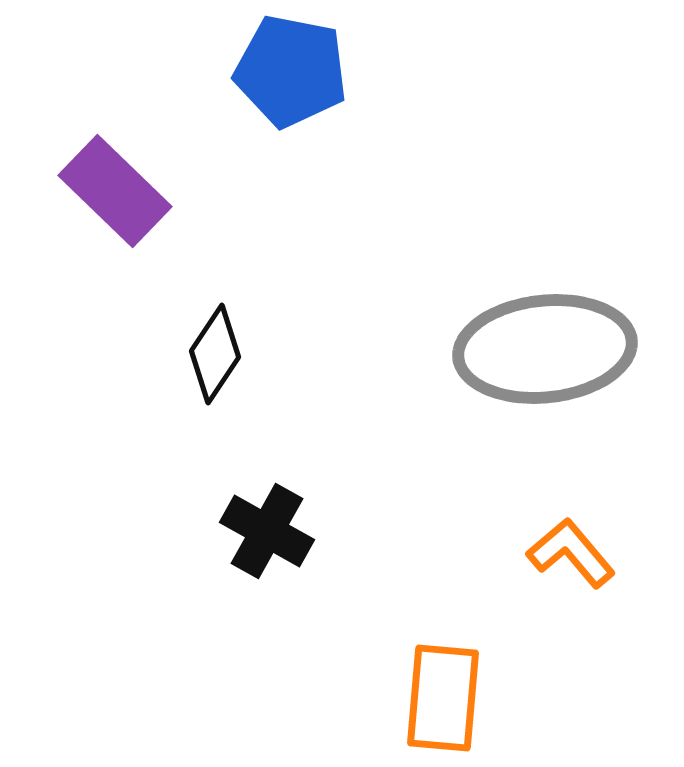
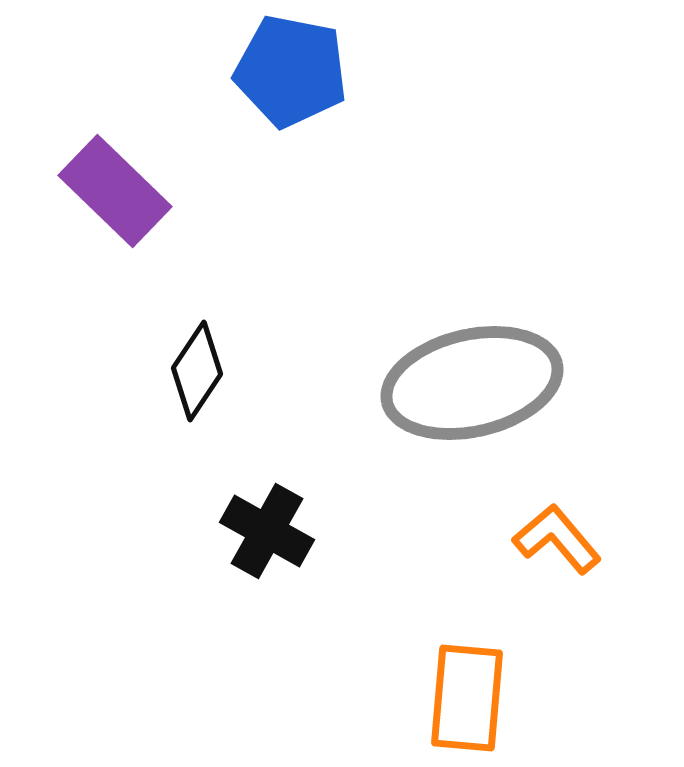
gray ellipse: moved 73 px left, 34 px down; rotated 7 degrees counterclockwise
black diamond: moved 18 px left, 17 px down
orange L-shape: moved 14 px left, 14 px up
orange rectangle: moved 24 px right
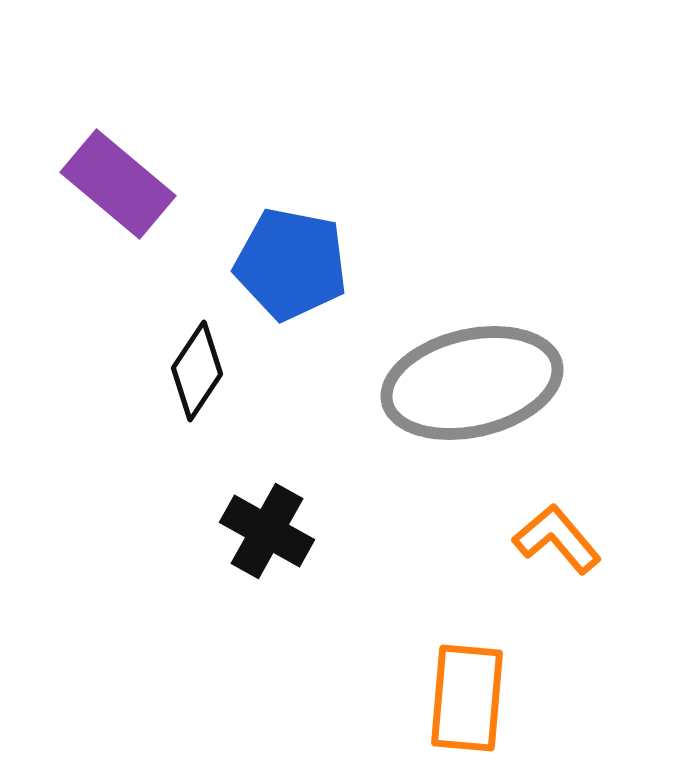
blue pentagon: moved 193 px down
purple rectangle: moved 3 px right, 7 px up; rotated 4 degrees counterclockwise
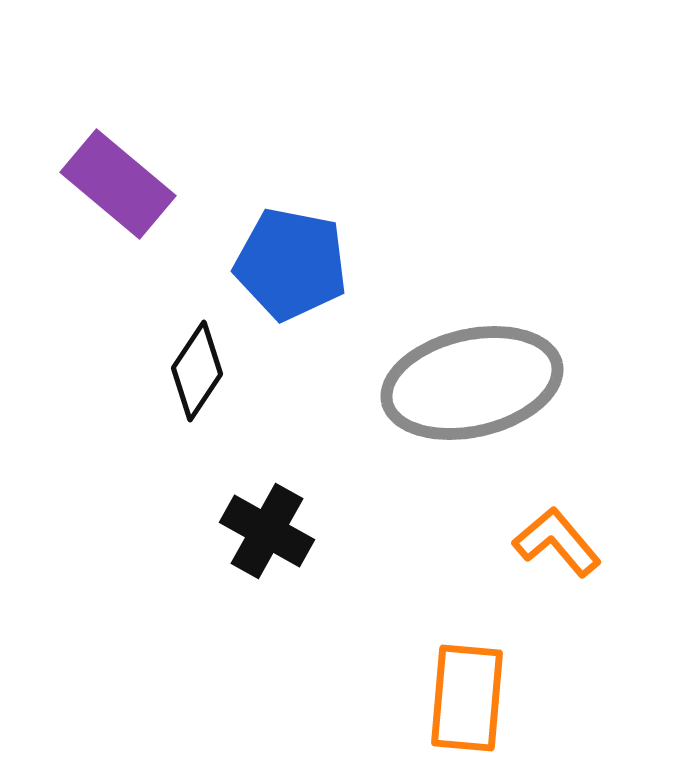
orange L-shape: moved 3 px down
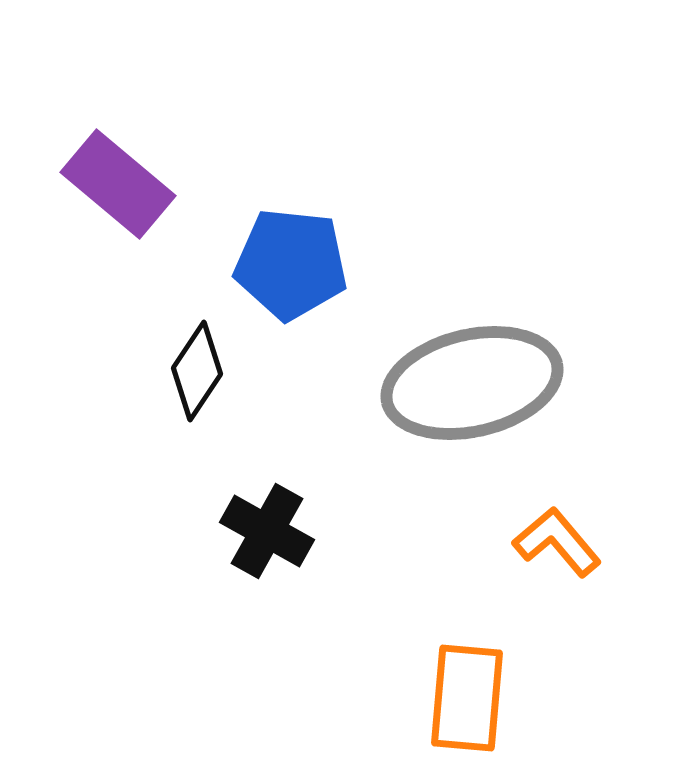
blue pentagon: rotated 5 degrees counterclockwise
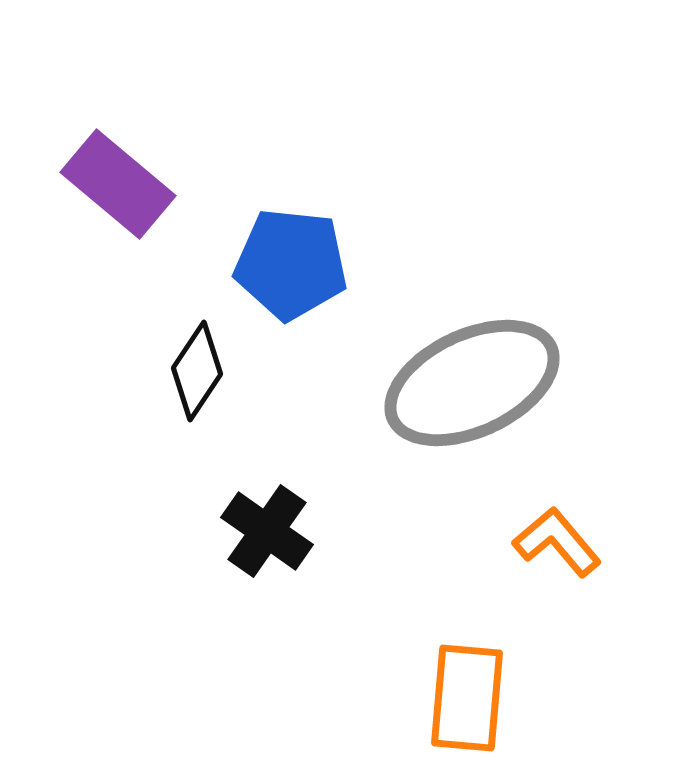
gray ellipse: rotated 12 degrees counterclockwise
black cross: rotated 6 degrees clockwise
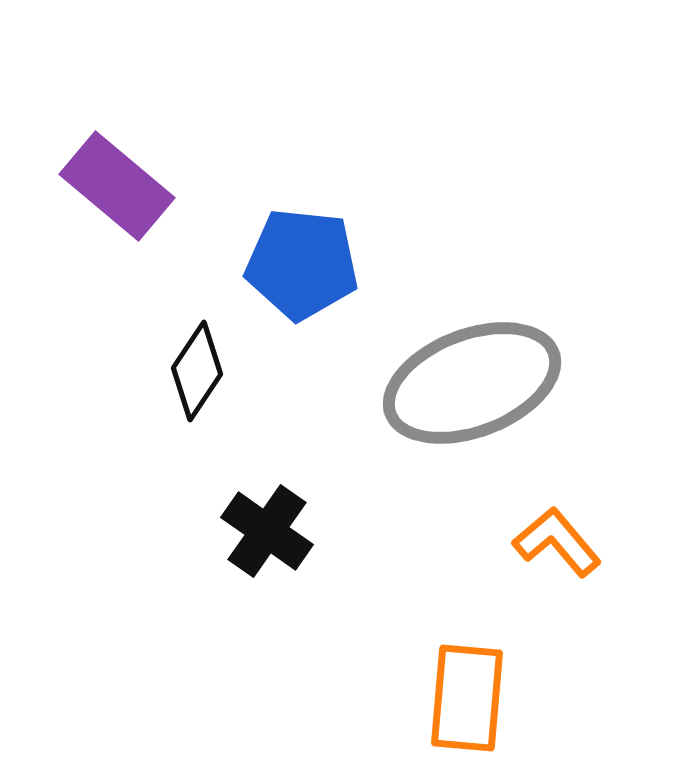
purple rectangle: moved 1 px left, 2 px down
blue pentagon: moved 11 px right
gray ellipse: rotated 4 degrees clockwise
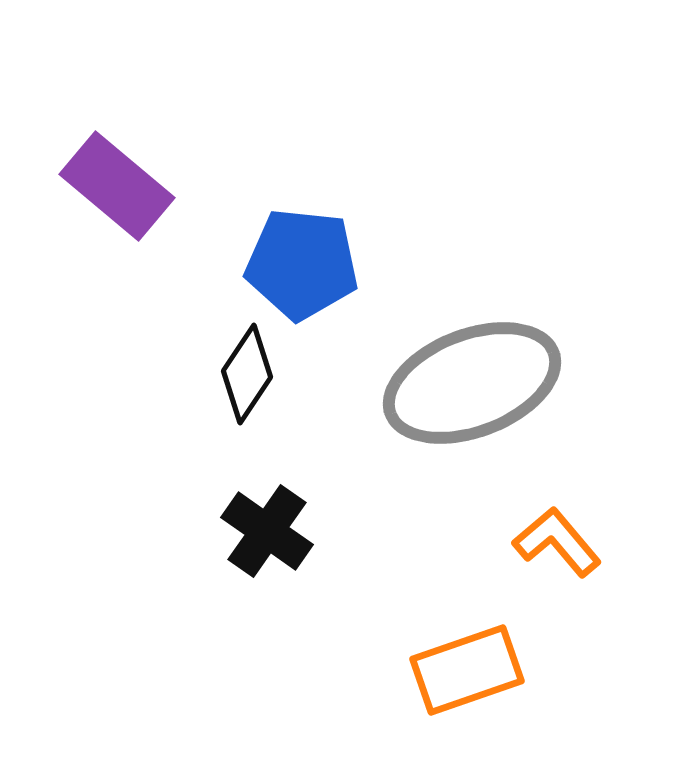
black diamond: moved 50 px right, 3 px down
orange rectangle: moved 28 px up; rotated 66 degrees clockwise
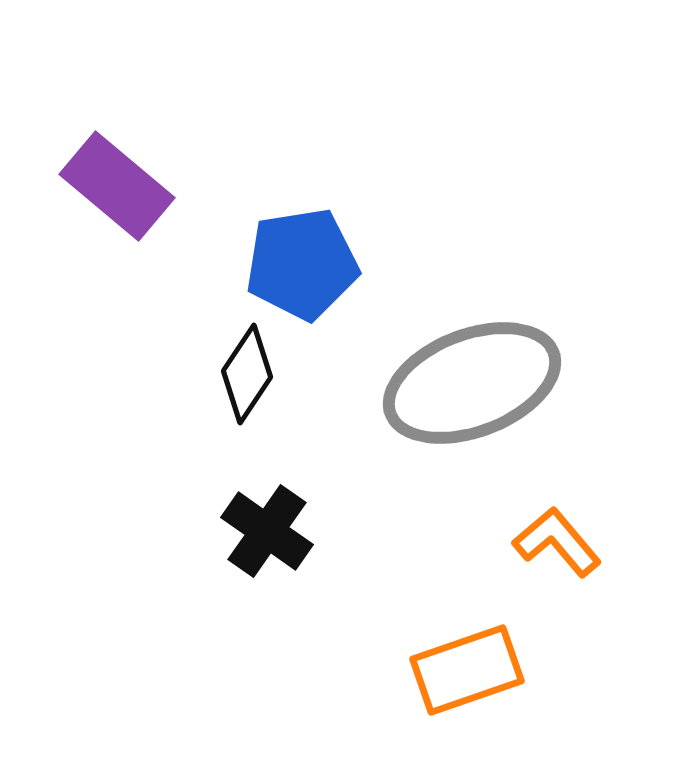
blue pentagon: rotated 15 degrees counterclockwise
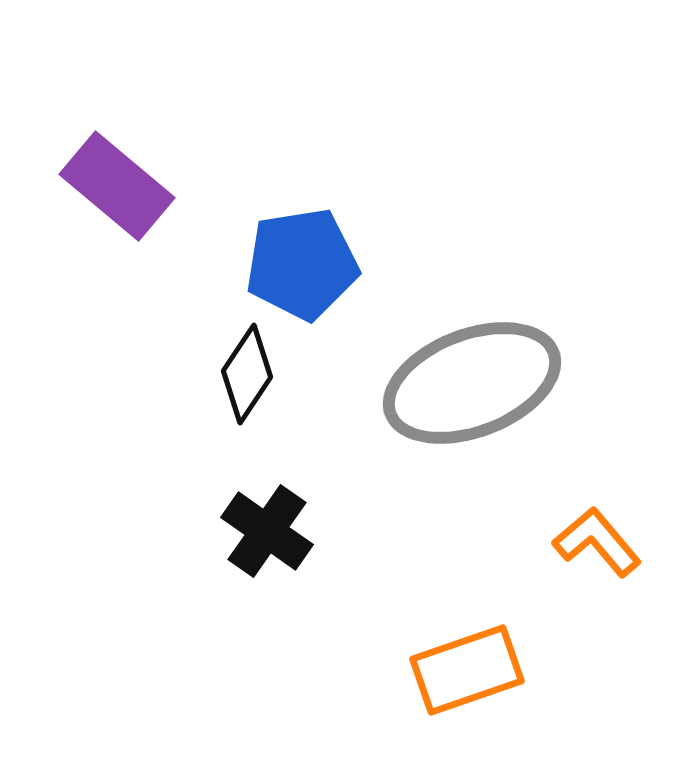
orange L-shape: moved 40 px right
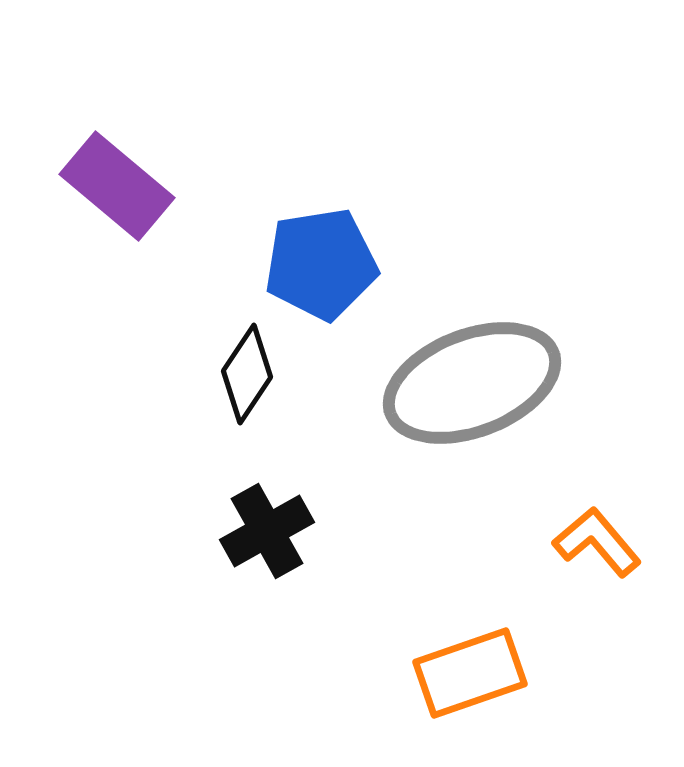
blue pentagon: moved 19 px right
black cross: rotated 26 degrees clockwise
orange rectangle: moved 3 px right, 3 px down
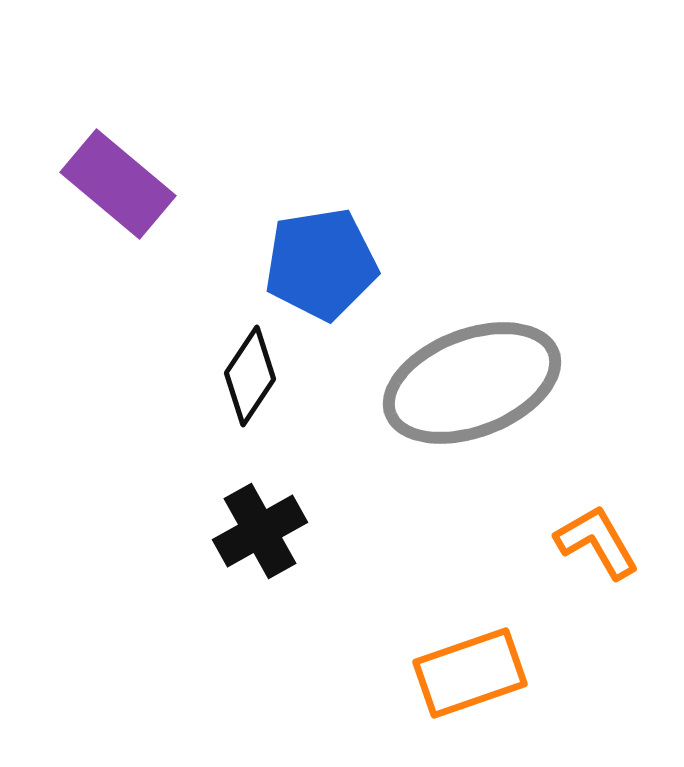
purple rectangle: moved 1 px right, 2 px up
black diamond: moved 3 px right, 2 px down
black cross: moved 7 px left
orange L-shape: rotated 10 degrees clockwise
